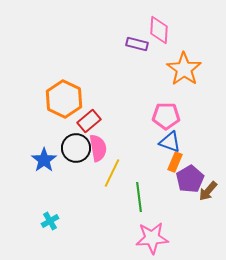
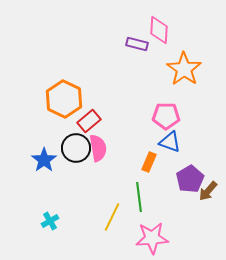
orange rectangle: moved 26 px left
yellow line: moved 44 px down
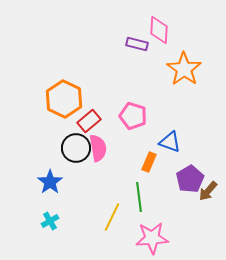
pink pentagon: moved 33 px left; rotated 16 degrees clockwise
blue star: moved 6 px right, 22 px down
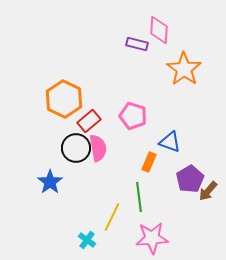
cyan cross: moved 37 px right, 19 px down; rotated 24 degrees counterclockwise
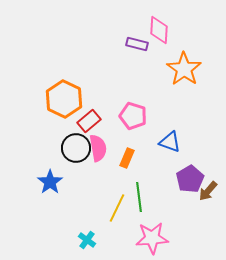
orange rectangle: moved 22 px left, 4 px up
yellow line: moved 5 px right, 9 px up
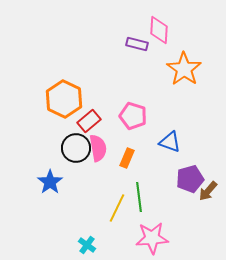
purple pentagon: rotated 16 degrees clockwise
cyan cross: moved 5 px down
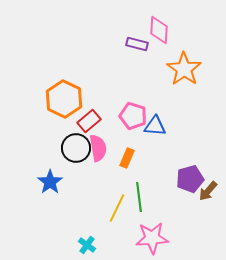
blue triangle: moved 15 px left, 16 px up; rotated 15 degrees counterclockwise
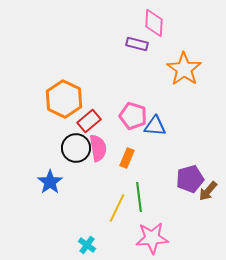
pink diamond: moved 5 px left, 7 px up
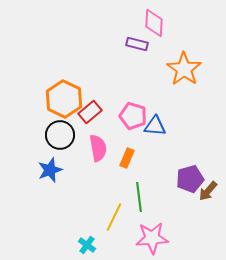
red rectangle: moved 1 px right, 9 px up
black circle: moved 16 px left, 13 px up
blue star: moved 12 px up; rotated 15 degrees clockwise
yellow line: moved 3 px left, 9 px down
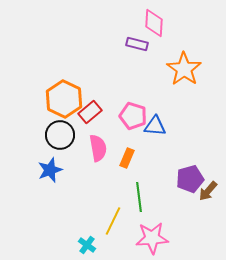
yellow line: moved 1 px left, 4 px down
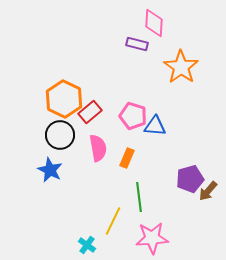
orange star: moved 3 px left, 2 px up
blue star: rotated 25 degrees counterclockwise
